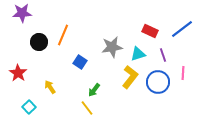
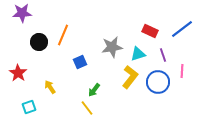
blue square: rotated 32 degrees clockwise
pink line: moved 1 px left, 2 px up
cyan square: rotated 24 degrees clockwise
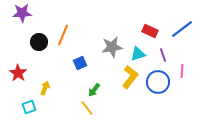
blue square: moved 1 px down
yellow arrow: moved 5 px left, 1 px down; rotated 56 degrees clockwise
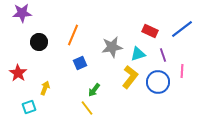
orange line: moved 10 px right
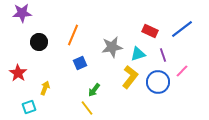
pink line: rotated 40 degrees clockwise
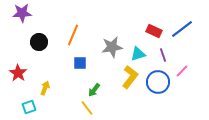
red rectangle: moved 4 px right
blue square: rotated 24 degrees clockwise
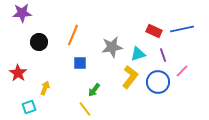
blue line: rotated 25 degrees clockwise
yellow line: moved 2 px left, 1 px down
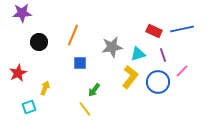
red star: rotated 12 degrees clockwise
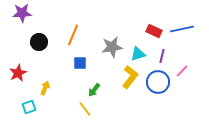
purple line: moved 1 px left, 1 px down; rotated 32 degrees clockwise
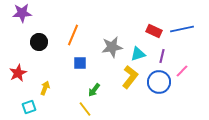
blue circle: moved 1 px right
